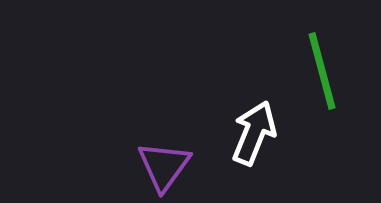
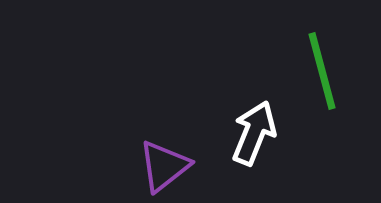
purple triangle: rotated 16 degrees clockwise
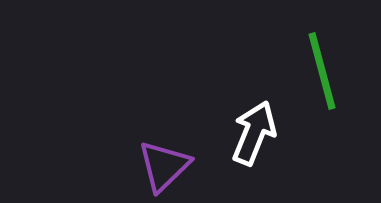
purple triangle: rotated 6 degrees counterclockwise
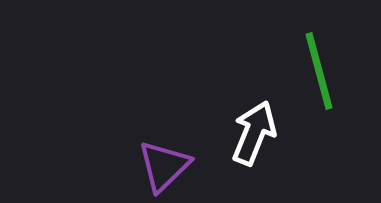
green line: moved 3 px left
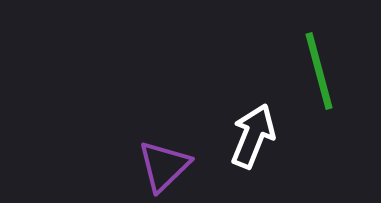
white arrow: moved 1 px left, 3 px down
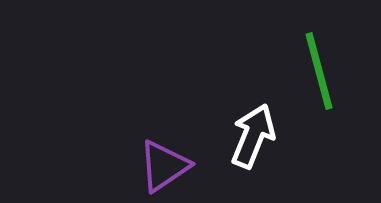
purple triangle: rotated 10 degrees clockwise
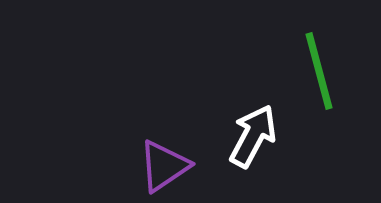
white arrow: rotated 6 degrees clockwise
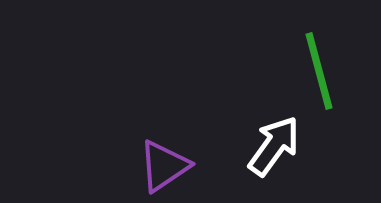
white arrow: moved 21 px right, 10 px down; rotated 8 degrees clockwise
